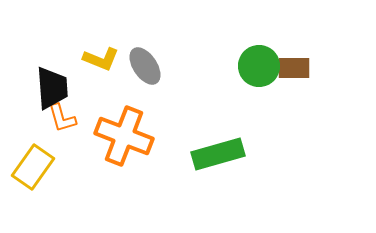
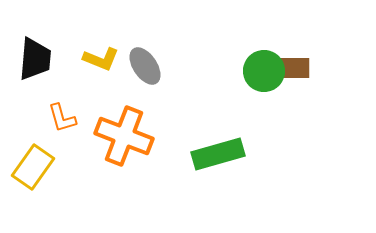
green circle: moved 5 px right, 5 px down
black trapezoid: moved 17 px left, 29 px up; rotated 9 degrees clockwise
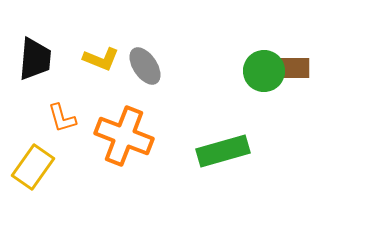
green rectangle: moved 5 px right, 3 px up
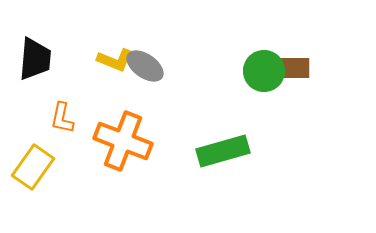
yellow L-shape: moved 14 px right, 1 px down
gray ellipse: rotated 21 degrees counterclockwise
orange L-shape: rotated 28 degrees clockwise
orange cross: moved 1 px left, 5 px down
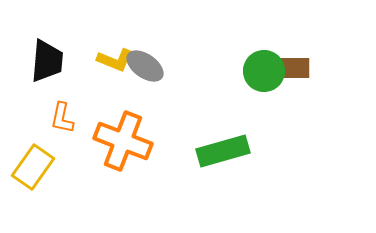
black trapezoid: moved 12 px right, 2 px down
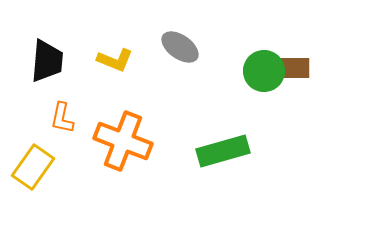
gray ellipse: moved 35 px right, 19 px up
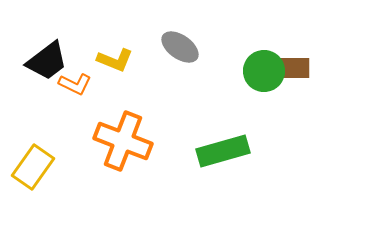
black trapezoid: rotated 48 degrees clockwise
orange L-shape: moved 13 px right, 34 px up; rotated 76 degrees counterclockwise
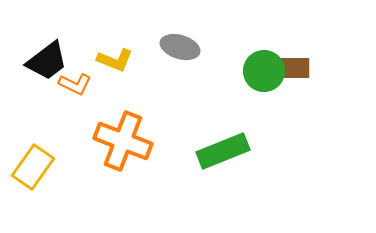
gray ellipse: rotated 18 degrees counterclockwise
green rectangle: rotated 6 degrees counterclockwise
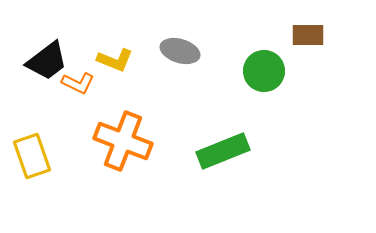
gray ellipse: moved 4 px down
brown rectangle: moved 14 px right, 33 px up
orange L-shape: moved 3 px right, 1 px up
yellow rectangle: moved 1 px left, 11 px up; rotated 54 degrees counterclockwise
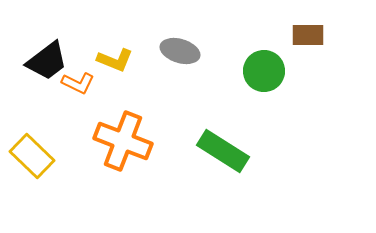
green rectangle: rotated 54 degrees clockwise
yellow rectangle: rotated 27 degrees counterclockwise
